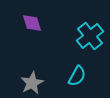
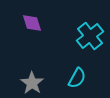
cyan semicircle: moved 2 px down
gray star: rotated 10 degrees counterclockwise
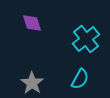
cyan cross: moved 4 px left, 3 px down
cyan semicircle: moved 3 px right, 1 px down
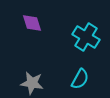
cyan cross: moved 2 px up; rotated 20 degrees counterclockwise
gray star: rotated 25 degrees counterclockwise
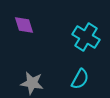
purple diamond: moved 8 px left, 2 px down
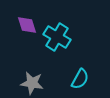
purple diamond: moved 3 px right
cyan cross: moved 29 px left
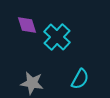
cyan cross: rotated 12 degrees clockwise
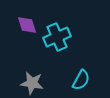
cyan cross: rotated 24 degrees clockwise
cyan semicircle: moved 1 px right, 1 px down
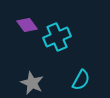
purple diamond: rotated 20 degrees counterclockwise
gray star: rotated 15 degrees clockwise
